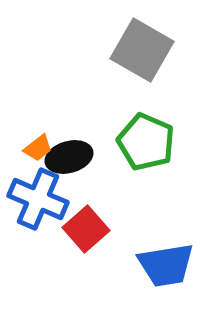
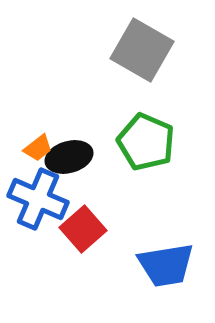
red square: moved 3 px left
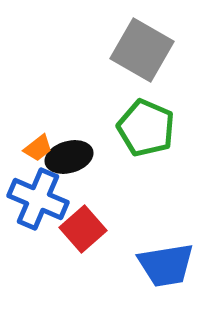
green pentagon: moved 14 px up
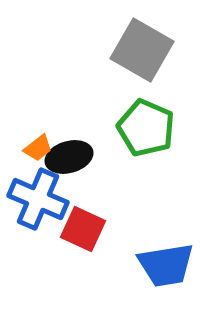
red square: rotated 24 degrees counterclockwise
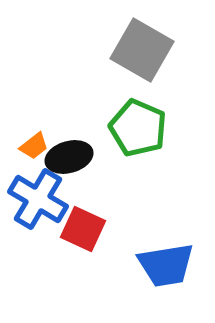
green pentagon: moved 8 px left
orange trapezoid: moved 4 px left, 2 px up
blue cross: rotated 8 degrees clockwise
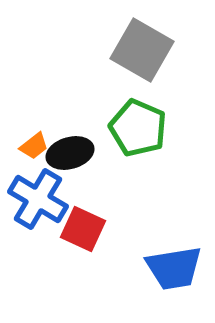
black ellipse: moved 1 px right, 4 px up
blue trapezoid: moved 8 px right, 3 px down
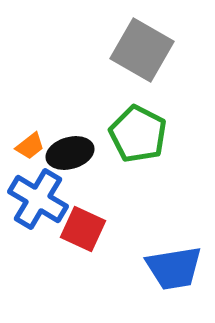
green pentagon: moved 6 px down; rotated 4 degrees clockwise
orange trapezoid: moved 4 px left
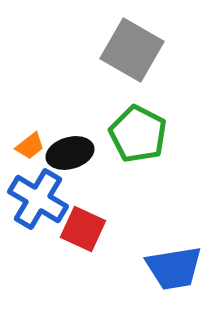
gray square: moved 10 px left
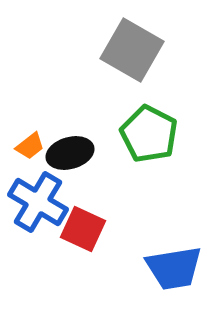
green pentagon: moved 11 px right
blue cross: moved 3 px down
